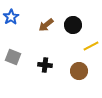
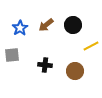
blue star: moved 9 px right, 11 px down
gray square: moved 1 px left, 2 px up; rotated 28 degrees counterclockwise
brown circle: moved 4 px left
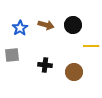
brown arrow: rotated 126 degrees counterclockwise
yellow line: rotated 28 degrees clockwise
brown circle: moved 1 px left, 1 px down
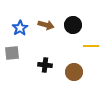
gray square: moved 2 px up
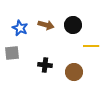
blue star: rotated 14 degrees counterclockwise
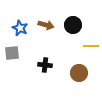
brown circle: moved 5 px right, 1 px down
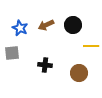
brown arrow: rotated 140 degrees clockwise
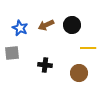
black circle: moved 1 px left
yellow line: moved 3 px left, 2 px down
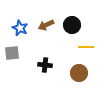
yellow line: moved 2 px left, 1 px up
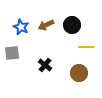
blue star: moved 1 px right, 1 px up
black cross: rotated 32 degrees clockwise
